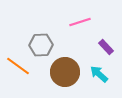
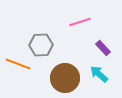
purple rectangle: moved 3 px left, 1 px down
orange line: moved 2 px up; rotated 15 degrees counterclockwise
brown circle: moved 6 px down
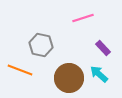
pink line: moved 3 px right, 4 px up
gray hexagon: rotated 15 degrees clockwise
orange line: moved 2 px right, 6 px down
brown circle: moved 4 px right
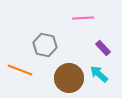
pink line: rotated 15 degrees clockwise
gray hexagon: moved 4 px right
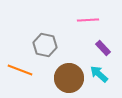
pink line: moved 5 px right, 2 px down
